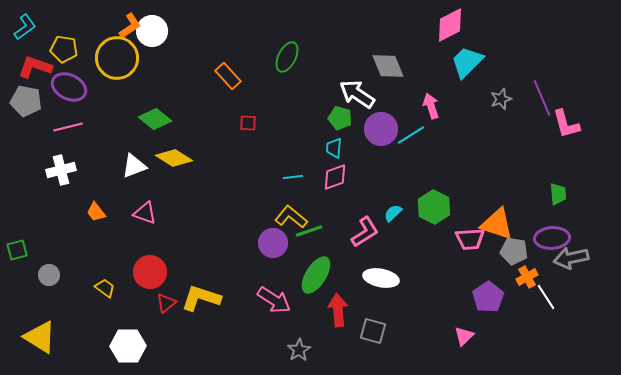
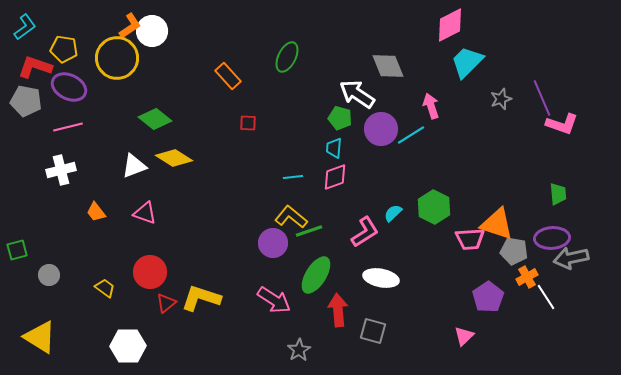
pink L-shape at (566, 124): moved 4 px left; rotated 56 degrees counterclockwise
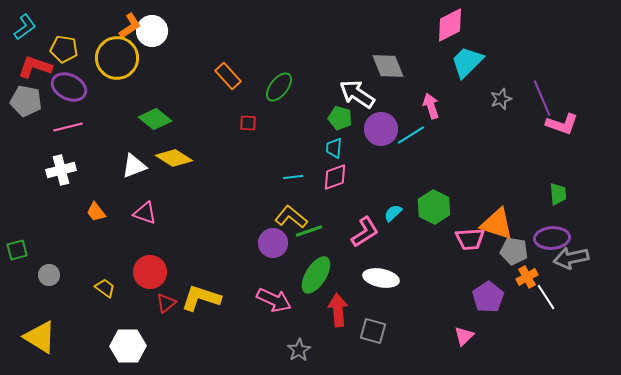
green ellipse at (287, 57): moved 8 px left, 30 px down; rotated 12 degrees clockwise
pink arrow at (274, 300): rotated 8 degrees counterclockwise
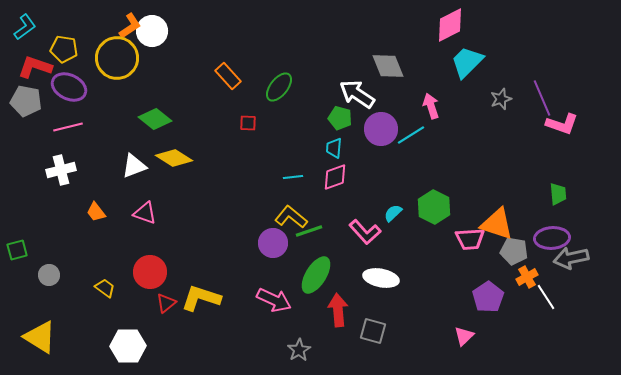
pink L-shape at (365, 232): rotated 80 degrees clockwise
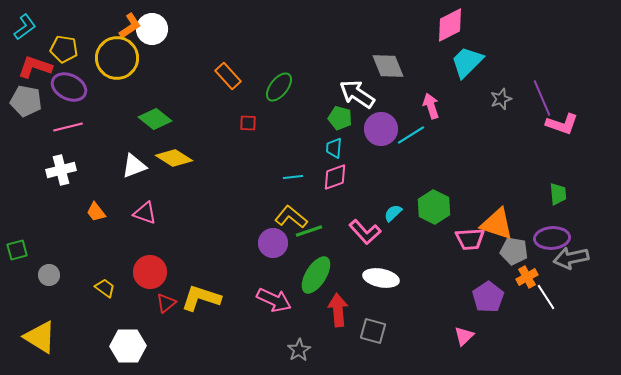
white circle at (152, 31): moved 2 px up
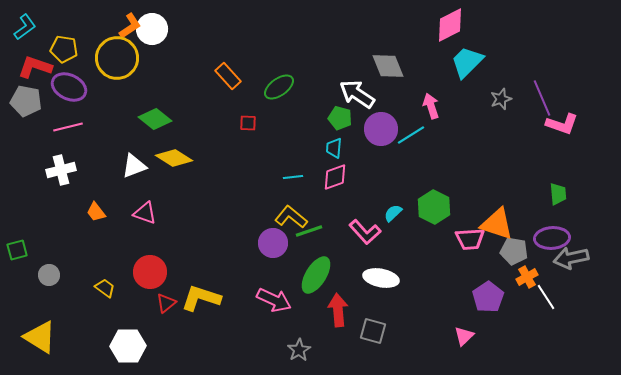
green ellipse at (279, 87): rotated 16 degrees clockwise
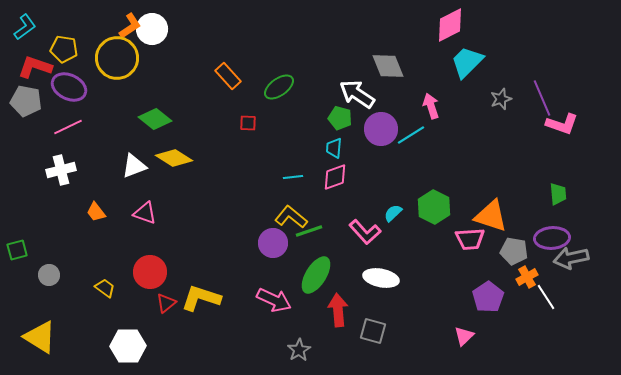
pink line at (68, 127): rotated 12 degrees counterclockwise
orange triangle at (497, 224): moved 6 px left, 8 px up
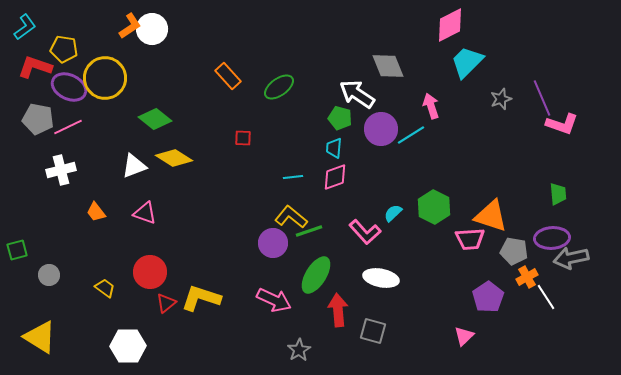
yellow circle at (117, 58): moved 12 px left, 20 px down
gray pentagon at (26, 101): moved 12 px right, 18 px down
red square at (248, 123): moved 5 px left, 15 px down
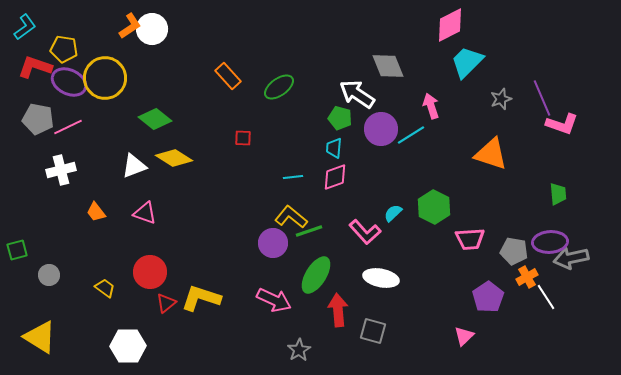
purple ellipse at (69, 87): moved 5 px up
orange triangle at (491, 216): moved 62 px up
purple ellipse at (552, 238): moved 2 px left, 4 px down
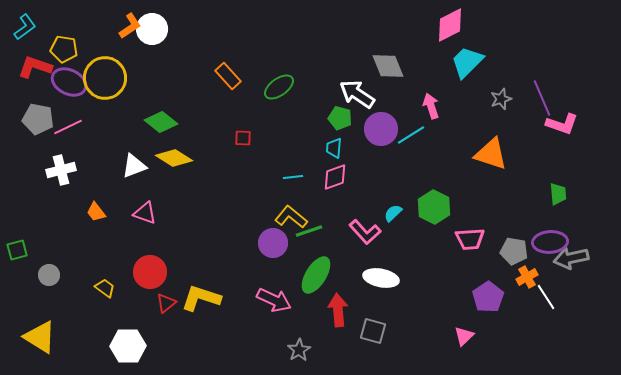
green diamond at (155, 119): moved 6 px right, 3 px down
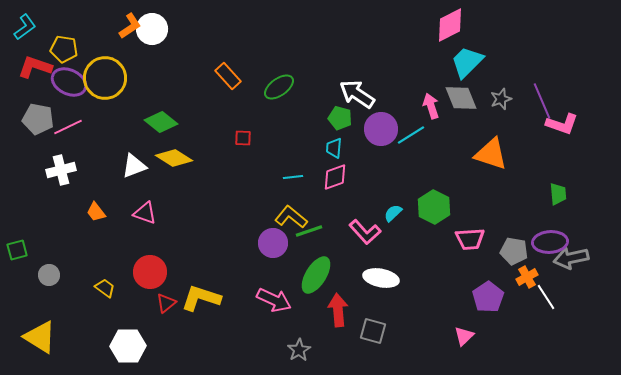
gray diamond at (388, 66): moved 73 px right, 32 px down
purple line at (542, 98): moved 3 px down
